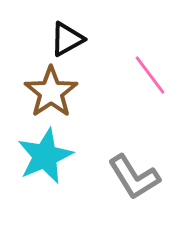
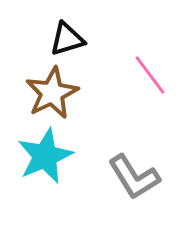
black triangle: rotated 12 degrees clockwise
brown star: moved 1 px right, 1 px down; rotated 8 degrees clockwise
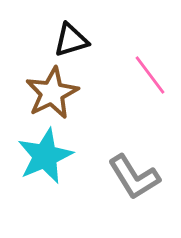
black triangle: moved 4 px right, 1 px down
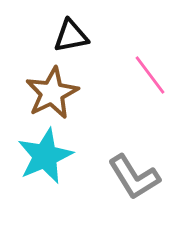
black triangle: moved 4 px up; rotated 6 degrees clockwise
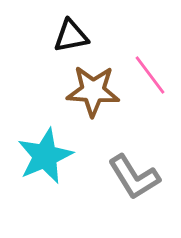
brown star: moved 41 px right, 2 px up; rotated 30 degrees clockwise
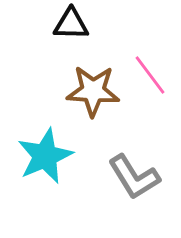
black triangle: moved 12 px up; rotated 12 degrees clockwise
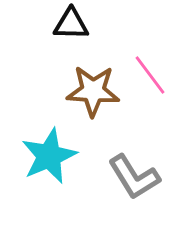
cyan star: moved 4 px right
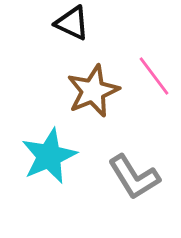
black triangle: moved 1 px right, 1 px up; rotated 24 degrees clockwise
pink line: moved 4 px right, 1 px down
brown star: rotated 26 degrees counterclockwise
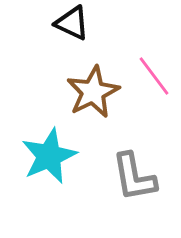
brown star: moved 1 px down; rotated 4 degrees counterclockwise
gray L-shape: rotated 22 degrees clockwise
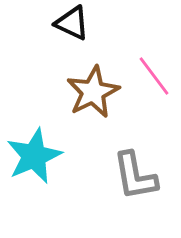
cyan star: moved 15 px left
gray L-shape: moved 1 px right, 1 px up
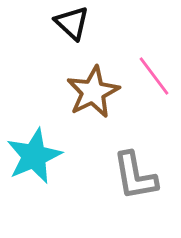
black triangle: rotated 18 degrees clockwise
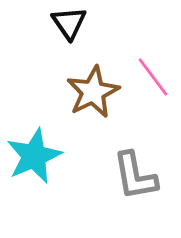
black triangle: moved 3 px left; rotated 12 degrees clockwise
pink line: moved 1 px left, 1 px down
